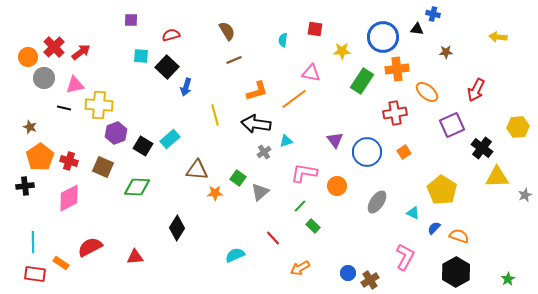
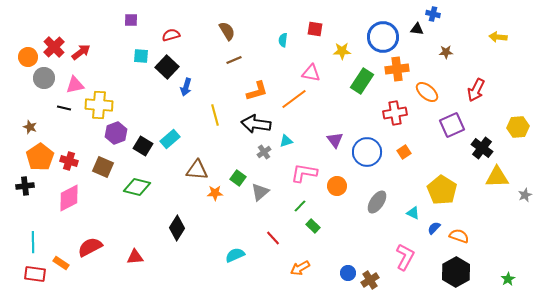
green diamond at (137, 187): rotated 12 degrees clockwise
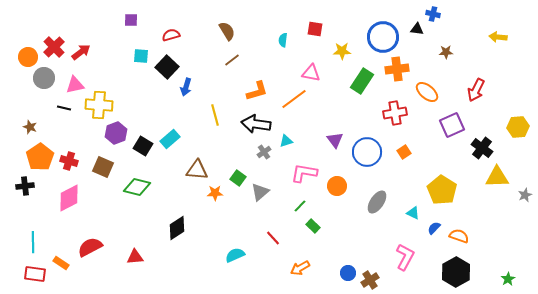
brown line at (234, 60): moved 2 px left; rotated 14 degrees counterclockwise
black diamond at (177, 228): rotated 25 degrees clockwise
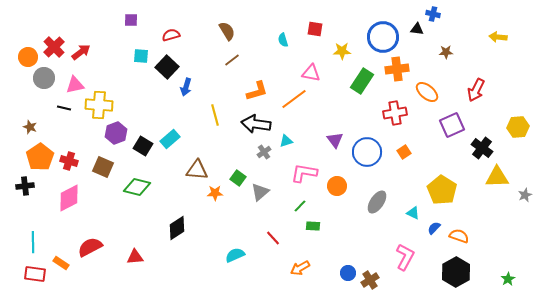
cyan semicircle at (283, 40): rotated 24 degrees counterclockwise
green rectangle at (313, 226): rotated 40 degrees counterclockwise
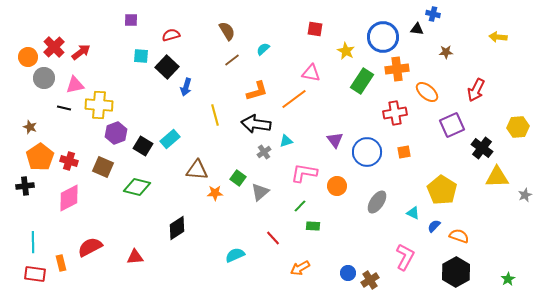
cyan semicircle at (283, 40): moved 20 px left, 9 px down; rotated 64 degrees clockwise
yellow star at (342, 51): moved 4 px right; rotated 30 degrees clockwise
orange square at (404, 152): rotated 24 degrees clockwise
blue semicircle at (434, 228): moved 2 px up
orange rectangle at (61, 263): rotated 42 degrees clockwise
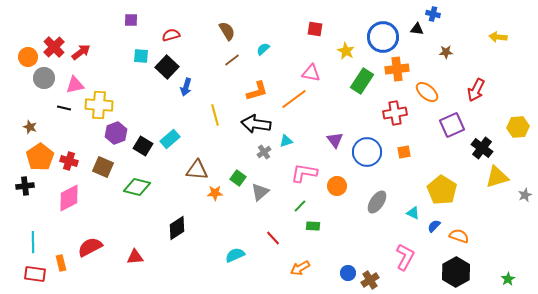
yellow triangle at (497, 177): rotated 15 degrees counterclockwise
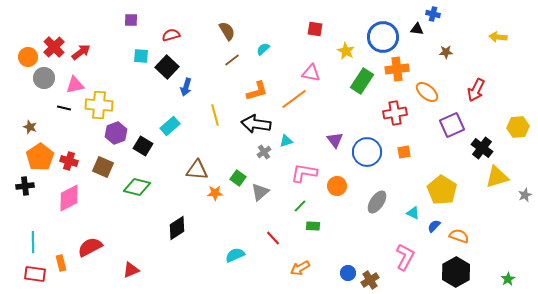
cyan rectangle at (170, 139): moved 13 px up
red triangle at (135, 257): moved 4 px left, 13 px down; rotated 18 degrees counterclockwise
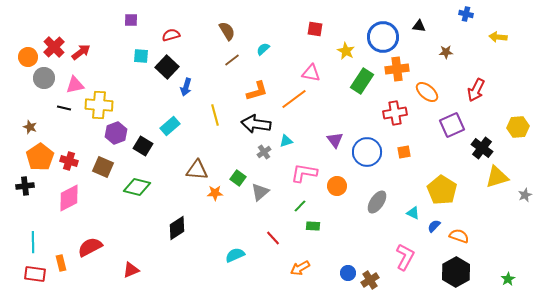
blue cross at (433, 14): moved 33 px right
black triangle at (417, 29): moved 2 px right, 3 px up
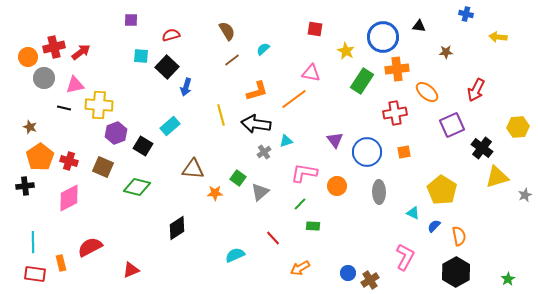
red cross at (54, 47): rotated 30 degrees clockwise
yellow line at (215, 115): moved 6 px right
brown triangle at (197, 170): moved 4 px left, 1 px up
gray ellipse at (377, 202): moved 2 px right, 10 px up; rotated 35 degrees counterclockwise
green line at (300, 206): moved 2 px up
orange semicircle at (459, 236): rotated 60 degrees clockwise
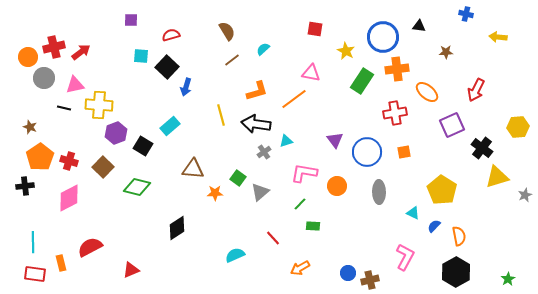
brown square at (103, 167): rotated 20 degrees clockwise
brown cross at (370, 280): rotated 18 degrees clockwise
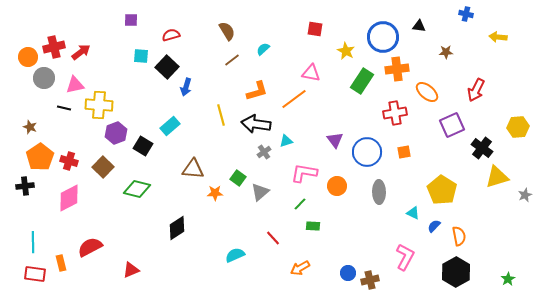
green diamond at (137, 187): moved 2 px down
